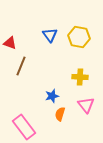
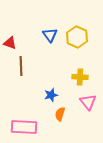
yellow hexagon: moved 2 px left; rotated 15 degrees clockwise
brown line: rotated 24 degrees counterclockwise
blue star: moved 1 px left, 1 px up
pink triangle: moved 2 px right, 3 px up
pink rectangle: rotated 50 degrees counterclockwise
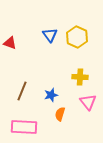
brown line: moved 1 px right, 25 px down; rotated 24 degrees clockwise
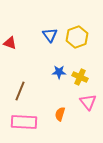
yellow hexagon: rotated 15 degrees clockwise
yellow cross: rotated 21 degrees clockwise
brown line: moved 2 px left
blue star: moved 8 px right, 23 px up; rotated 16 degrees clockwise
pink rectangle: moved 5 px up
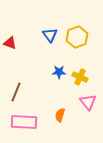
brown line: moved 4 px left, 1 px down
orange semicircle: moved 1 px down
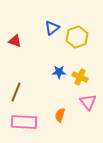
blue triangle: moved 2 px right, 7 px up; rotated 28 degrees clockwise
red triangle: moved 5 px right, 2 px up
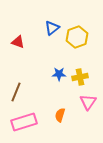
red triangle: moved 3 px right, 1 px down
blue star: moved 2 px down
yellow cross: rotated 35 degrees counterclockwise
pink triangle: rotated 12 degrees clockwise
pink rectangle: rotated 20 degrees counterclockwise
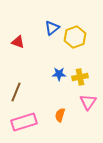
yellow hexagon: moved 2 px left
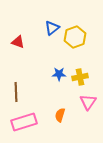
brown line: rotated 24 degrees counterclockwise
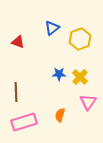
yellow hexagon: moved 5 px right, 2 px down
yellow cross: rotated 35 degrees counterclockwise
